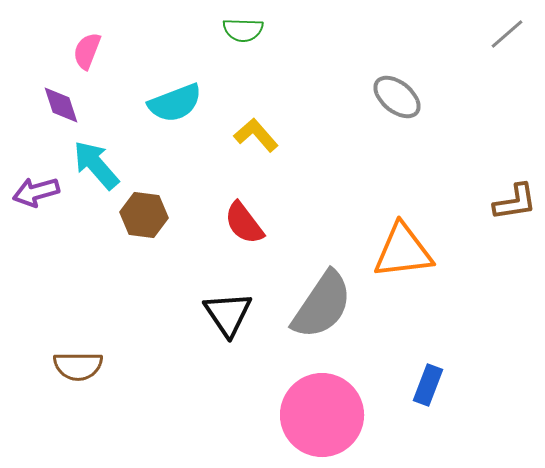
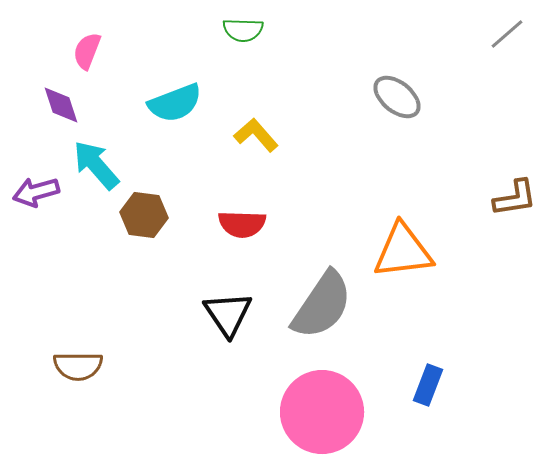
brown L-shape: moved 4 px up
red semicircle: moved 2 px left, 1 px down; rotated 51 degrees counterclockwise
pink circle: moved 3 px up
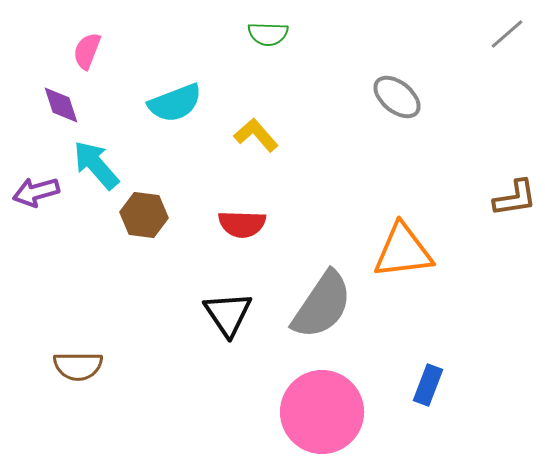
green semicircle: moved 25 px right, 4 px down
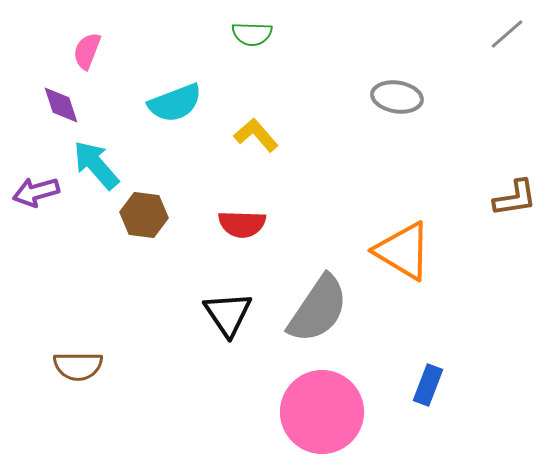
green semicircle: moved 16 px left
gray ellipse: rotated 30 degrees counterclockwise
orange triangle: rotated 38 degrees clockwise
gray semicircle: moved 4 px left, 4 px down
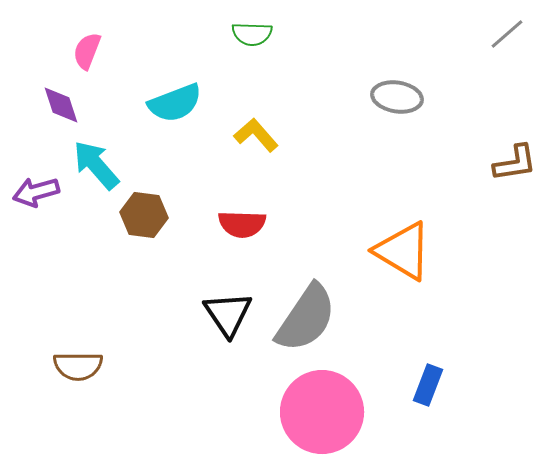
brown L-shape: moved 35 px up
gray semicircle: moved 12 px left, 9 px down
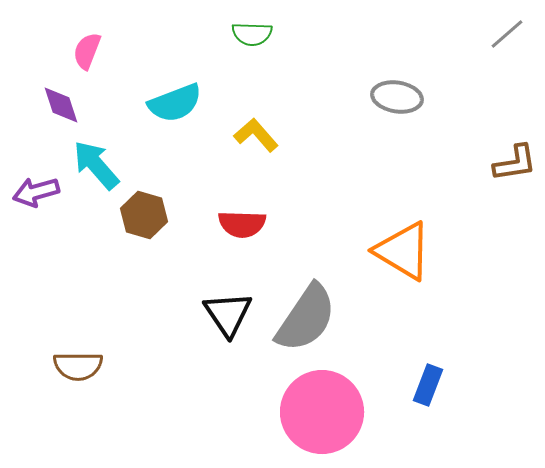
brown hexagon: rotated 9 degrees clockwise
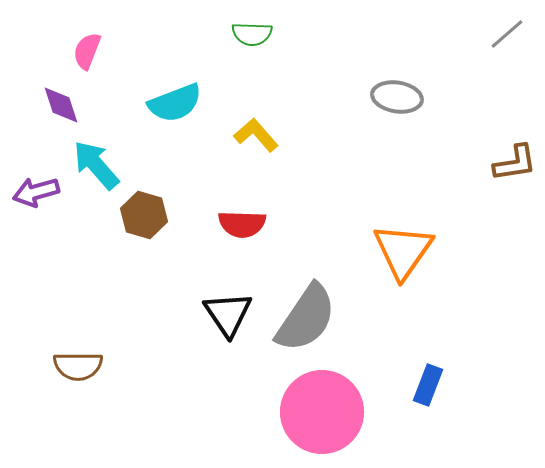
orange triangle: rotated 34 degrees clockwise
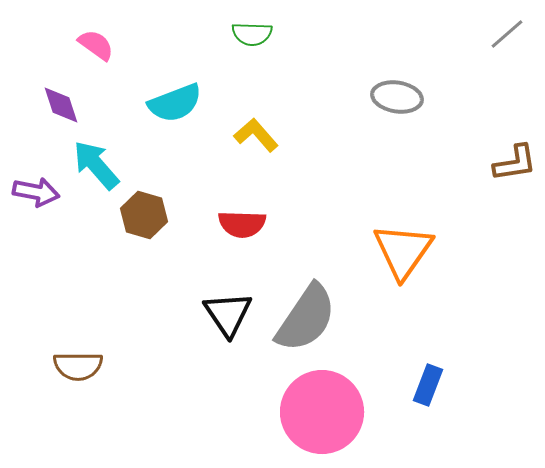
pink semicircle: moved 9 px right, 6 px up; rotated 105 degrees clockwise
purple arrow: rotated 153 degrees counterclockwise
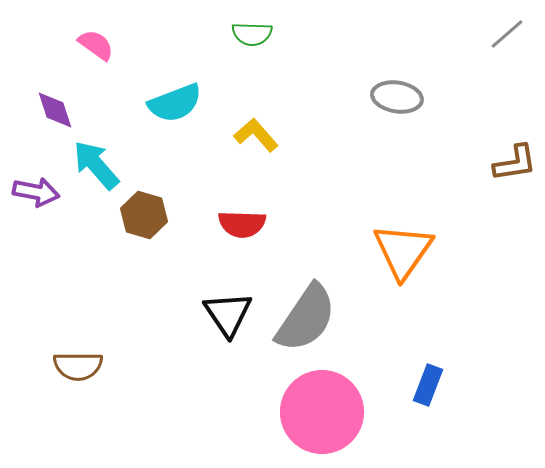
purple diamond: moved 6 px left, 5 px down
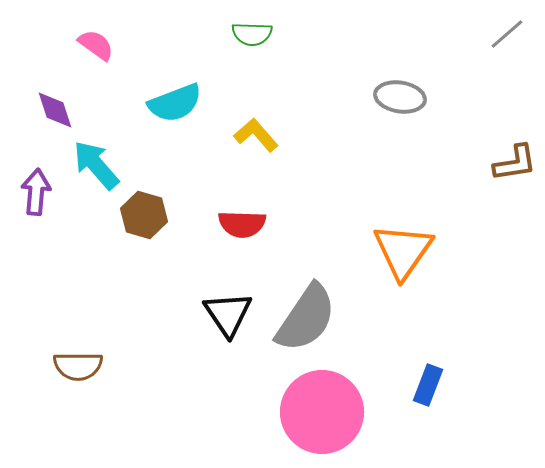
gray ellipse: moved 3 px right
purple arrow: rotated 96 degrees counterclockwise
